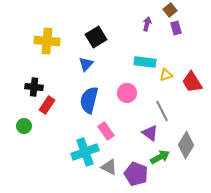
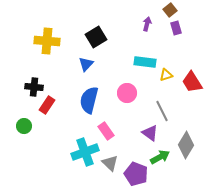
gray triangle: moved 1 px right, 4 px up; rotated 18 degrees clockwise
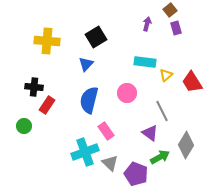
yellow triangle: rotated 24 degrees counterclockwise
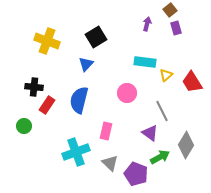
yellow cross: rotated 15 degrees clockwise
blue semicircle: moved 10 px left
pink rectangle: rotated 48 degrees clockwise
cyan cross: moved 9 px left
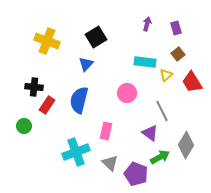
brown square: moved 8 px right, 44 px down
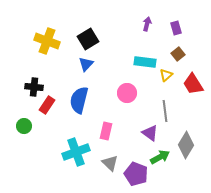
black square: moved 8 px left, 2 px down
red trapezoid: moved 1 px right, 2 px down
gray line: moved 3 px right; rotated 20 degrees clockwise
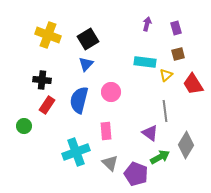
yellow cross: moved 1 px right, 6 px up
brown square: rotated 24 degrees clockwise
black cross: moved 8 px right, 7 px up
pink circle: moved 16 px left, 1 px up
pink rectangle: rotated 18 degrees counterclockwise
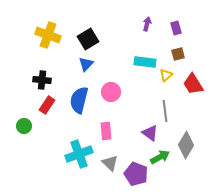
cyan cross: moved 3 px right, 2 px down
